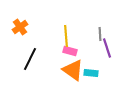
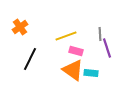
yellow line: rotated 75 degrees clockwise
pink rectangle: moved 6 px right
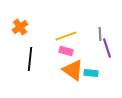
pink rectangle: moved 10 px left
black line: rotated 20 degrees counterclockwise
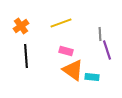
orange cross: moved 1 px right, 1 px up
yellow line: moved 5 px left, 13 px up
purple line: moved 2 px down
black line: moved 4 px left, 3 px up; rotated 10 degrees counterclockwise
cyan rectangle: moved 1 px right, 4 px down
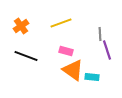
black line: rotated 65 degrees counterclockwise
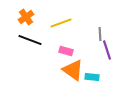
orange cross: moved 5 px right, 9 px up
black line: moved 4 px right, 16 px up
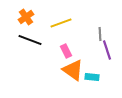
pink rectangle: rotated 48 degrees clockwise
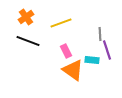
black line: moved 2 px left, 1 px down
cyan rectangle: moved 17 px up
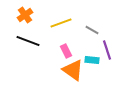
orange cross: moved 1 px left, 2 px up
gray line: moved 8 px left, 4 px up; rotated 56 degrees counterclockwise
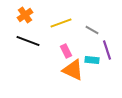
orange triangle: rotated 10 degrees counterclockwise
